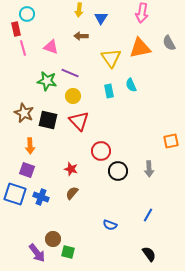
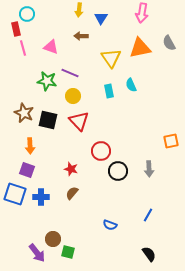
blue cross: rotated 21 degrees counterclockwise
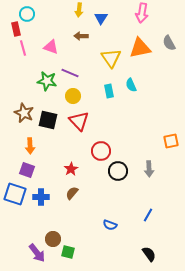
red star: rotated 24 degrees clockwise
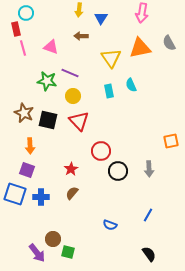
cyan circle: moved 1 px left, 1 px up
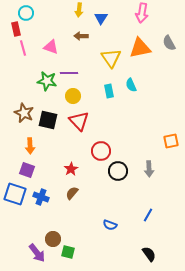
purple line: moved 1 px left; rotated 24 degrees counterclockwise
blue cross: rotated 21 degrees clockwise
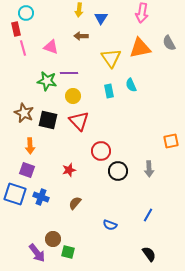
red star: moved 2 px left, 1 px down; rotated 16 degrees clockwise
brown semicircle: moved 3 px right, 10 px down
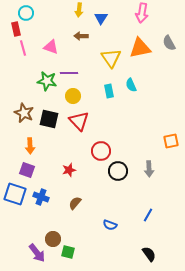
black square: moved 1 px right, 1 px up
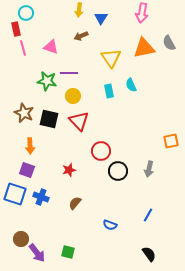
brown arrow: rotated 24 degrees counterclockwise
orange triangle: moved 4 px right
gray arrow: rotated 14 degrees clockwise
brown circle: moved 32 px left
